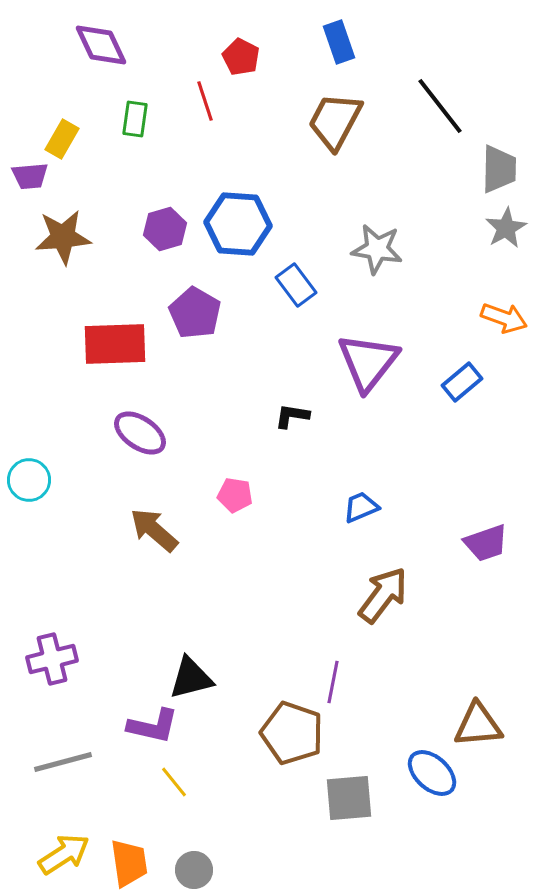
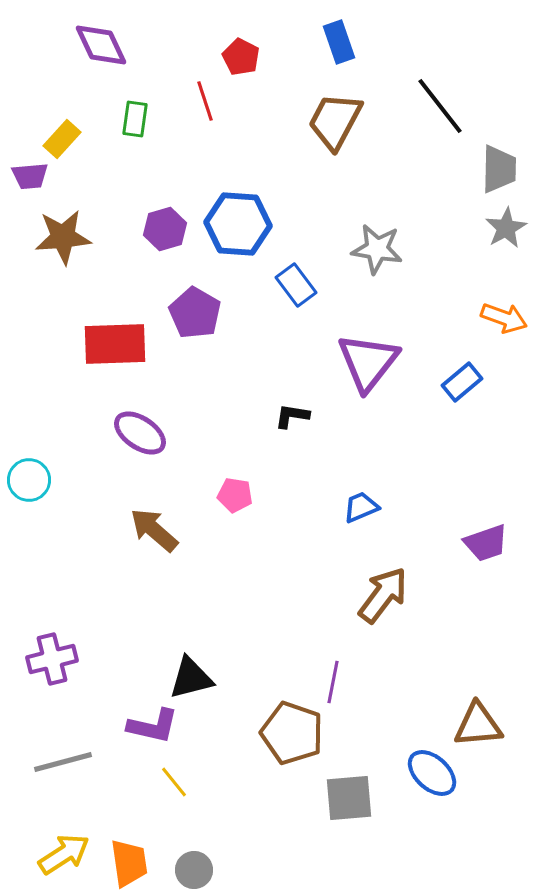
yellow rectangle at (62, 139): rotated 12 degrees clockwise
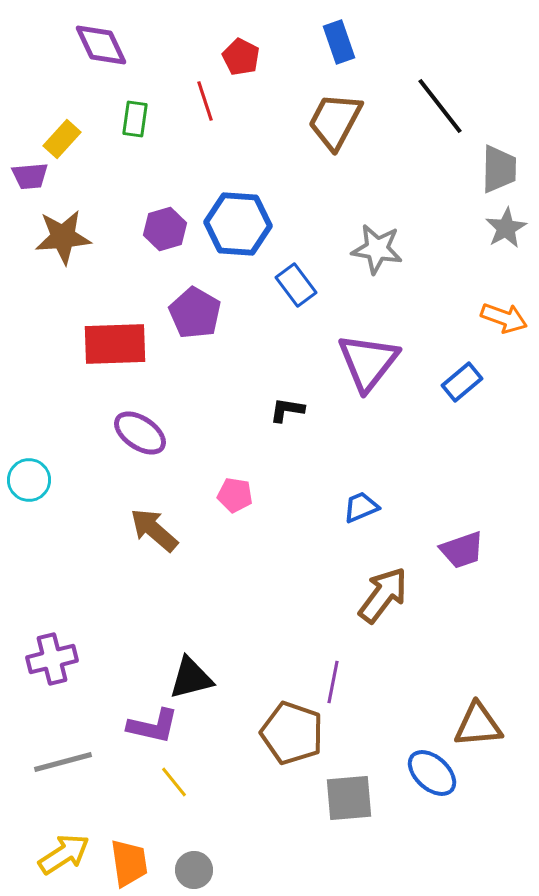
black L-shape at (292, 416): moved 5 px left, 6 px up
purple trapezoid at (486, 543): moved 24 px left, 7 px down
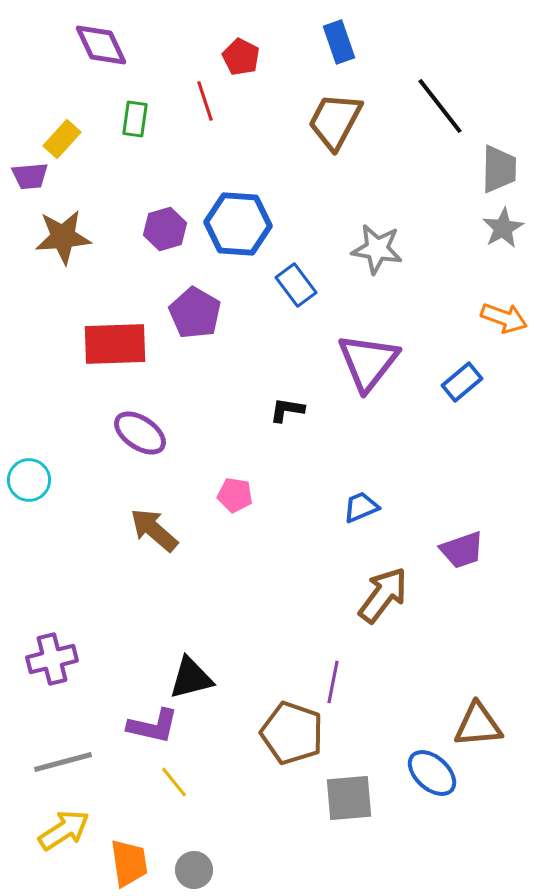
gray star at (506, 228): moved 3 px left
yellow arrow at (64, 854): moved 24 px up
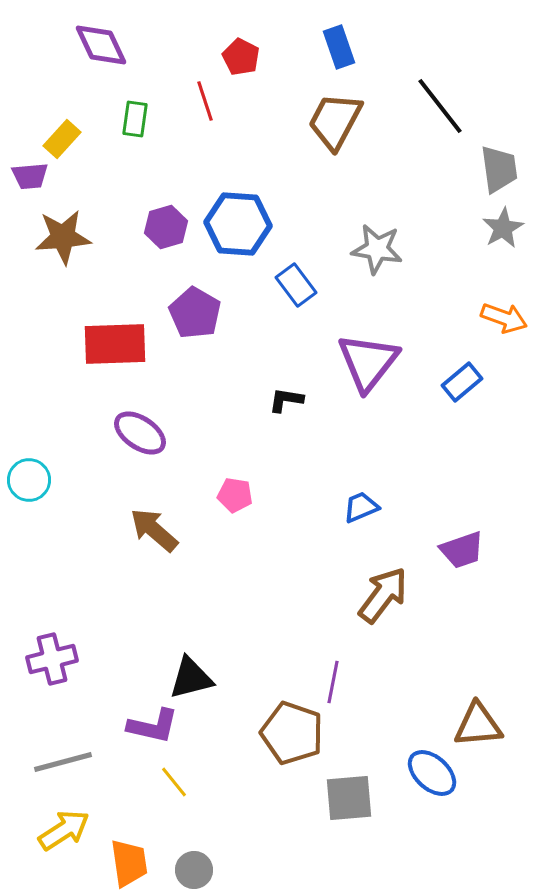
blue rectangle at (339, 42): moved 5 px down
gray trapezoid at (499, 169): rotated 9 degrees counterclockwise
purple hexagon at (165, 229): moved 1 px right, 2 px up
black L-shape at (287, 410): moved 1 px left, 10 px up
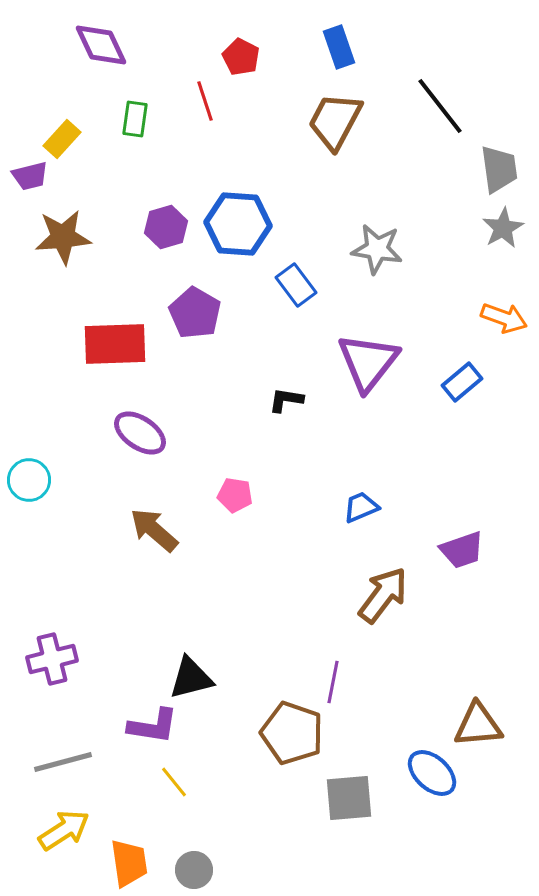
purple trapezoid at (30, 176): rotated 9 degrees counterclockwise
purple L-shape at (153, 726): rotated 4 degrees counterclockwise
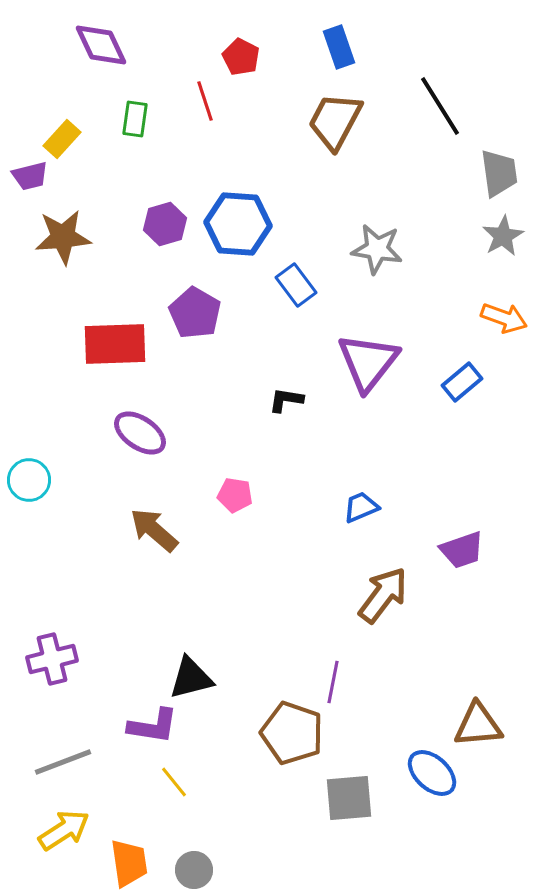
black line at (440, 106): rotated 6 degrees clockwise
gray trapezoid at (499, 169): moved 4 px down
purple hexagon at (166, 227): moved 1 px left, 3 px up
gray star at (503, 228): moved 8 px down
gray line at (63, 762): rotated 6 degrees counterclockwise
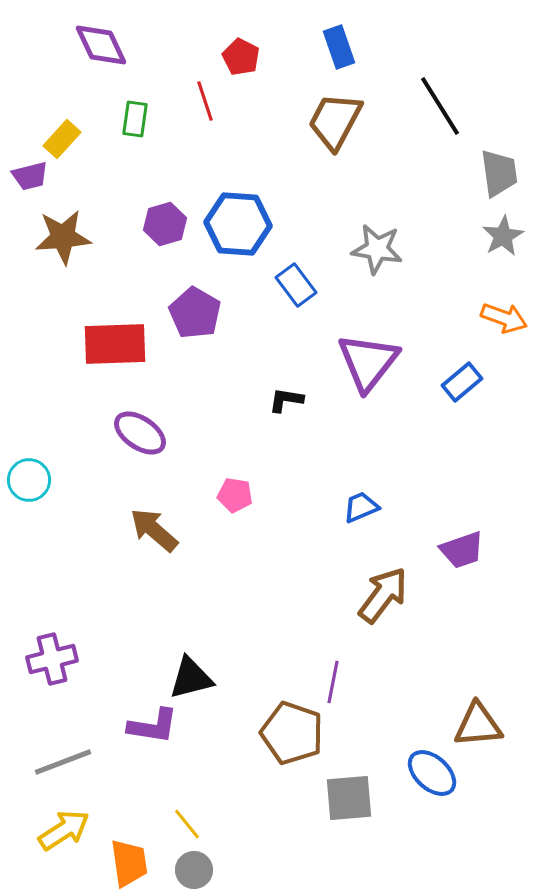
yellow line at (174, 782): moved 13 px right, 42 px down
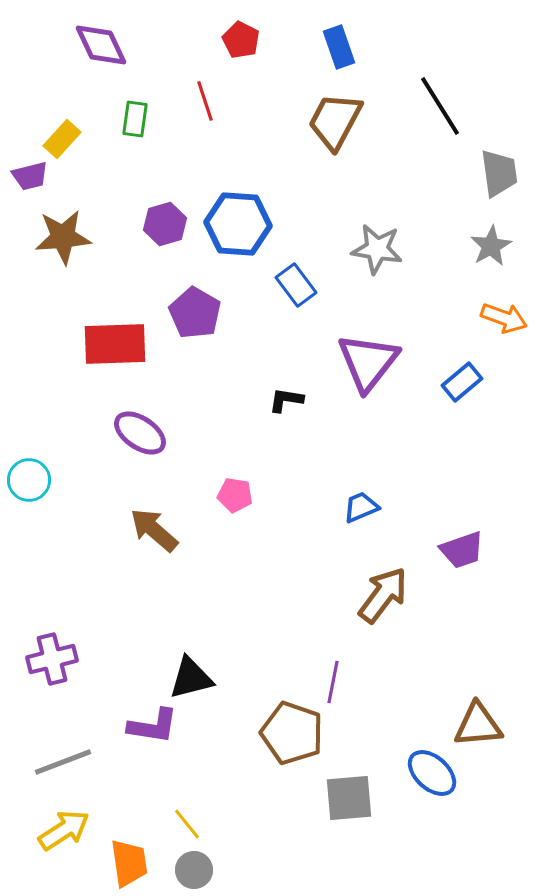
red pentagon at (241, 57): moved 17 px up
gray star at (503, 236): moved 12 px left, 10 px down
